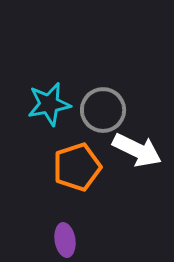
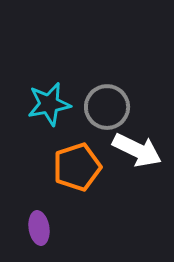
gray circle: moved 4 px right, 3 px up
purple ellipse: moved 26 px left, 12 px up
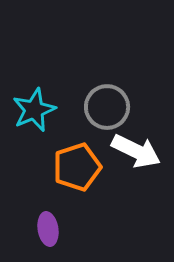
cyan star: moved 15 px left, 6 px down; rotated 12 degrees counterclockwise
white arrow: moved 1 px left, 1 px down
purple ellipse: moved 9 px right, 1 px down
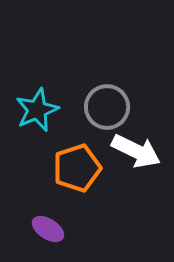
cyan star: moved 3 px right
orange pentagon: moved 1 px down
purple ellipse: rotated 48 degrees counterclockwise
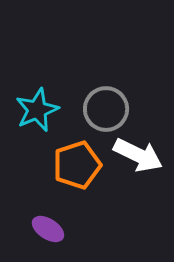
gray circle: moved 1 px left, 2 px down
white arrow: moved 2 px right, 4 px down
orange pentagon: moved 3 px up
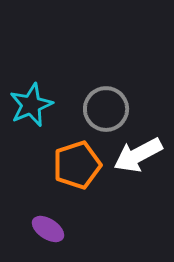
cyan star: moved 6 px left, 5 px up
white arrow: rotated 126 degrees clockwise
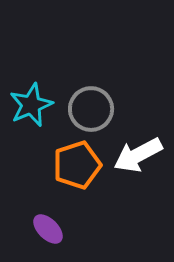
gray circle: moved 15 px left
purple ellipse: rotated 12 degrees clockwise
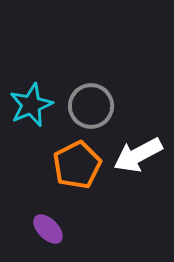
gray circle: moved 3 px up
orange pentagon: rotated 9 degrees counterclockwise
